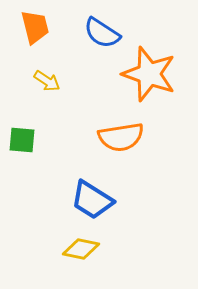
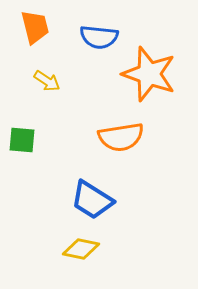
blue semicircle: moved 3 px left, 4 px down; rotated 27 degrees counterclockwise
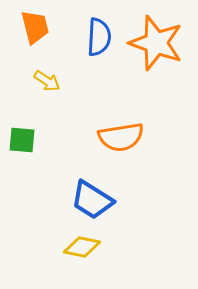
blue semicircle: rotated 93 degrees counterclockwise
orange star: moved 7 px right, 31 px up
yellow diamond: moved 1 px right, 2 px up
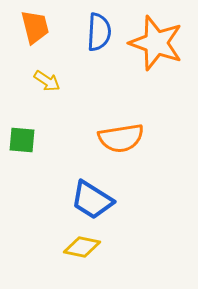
blue semicircle: moved 5 px up
orange semicircle: moved 1 px down
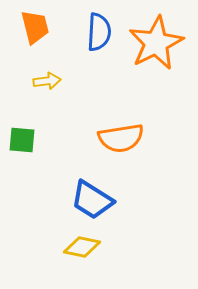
orange star: rotated 26 degrees clockwise
yellow arrow: rotated 40 degrees counterclockwise
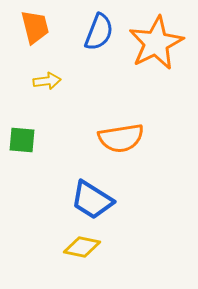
blue semicircle: rotated 18 degrees clockwise
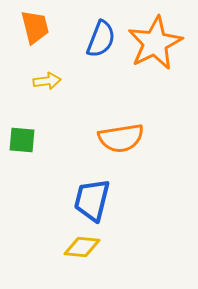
blue semicircle: moved 2 px right, 7 px down
orange star: moved 1 px left
blue trapezoid: rotated 72 degrees clockwise
yellow diamond: rotated 6 degrees counterclockwise
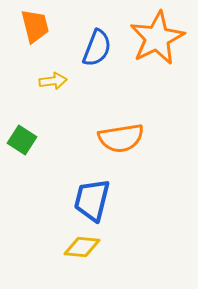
orange trapezoid: moved 1 px up
blue semicircle: moved 4 px left, 9 px down
orange star: moved 2 px right, 5 px up
yellow arrow: moved 6 px right
green square: rotated 28 degrees clockwise
